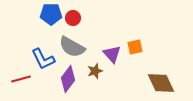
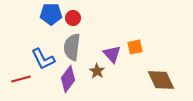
gray semicircle: rotated 68 degrees clockwise
brown star: moved 2 px right; rotated 21 degrees counterclockwise
brown diamond: moved 3 px up
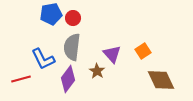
blue pentagon: rotated 10 degrees counterclockwise
orange square: moved 8 px right, 4 px down; rotated 21 degrees counterclockwise
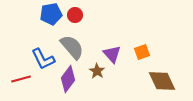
red circle: moved 2 px right, 3 px up
gray semicircle: rotated 132 degrees clockwise
orange square: moved 1 px left, 1 px down; rotated 14 degrees clockwise
brown diamond: moved 1 px right, 1 px down
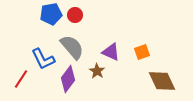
purple triangle: moved 1 px left, 2 px up; rotated 24 degrees counterclockwise
red line: rotated 42 degrees counterclockwise
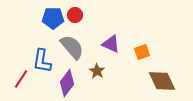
blue pentagon: moved 2 px right, 4 px down; rotated 10 degrees clockwise
purple triangle: moved 8 px up
blue L-shape: moved 1 px left, 2 px down; rotated 35 degrees clockwise
purple diamond: moved 1 px left, 4 px down
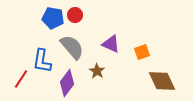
blue pentagon: rotated 10 degrees clockwise
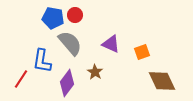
gray semicircle: moved 2 px left, 4 px up
brown star: moved 2 px left, 1 px down
